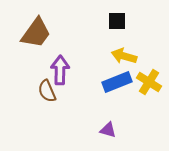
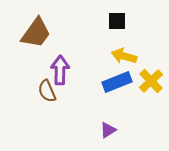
yellow cross: moved 2 px right, 1 px up; rotated 15 degrees clockwise
purple triangle: rotated 48 degrees counterclockwise
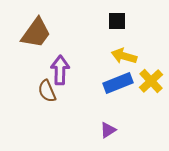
blue rectangle: moved 1 px right, 1 px down
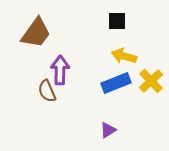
blue rectangle: moved 2 px left
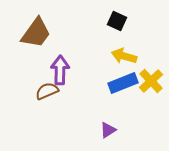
black square: rotated 24 degrees clockwise
blue rectangle: moved 7 px right
brown semicircle: rotated 90 degrees clockwise
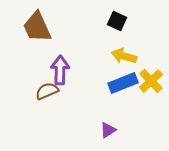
brown trapezoid: moved 1 px right, 6 px up; rotated 120 degrees clockwise
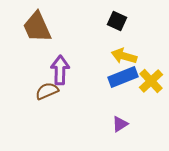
blue rectangle: moved 6 px up
purple triangle: moved 12 px right, 6 px up
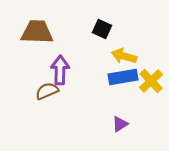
black square: moved 15 px left, 8 px down
brown trapezoid: moved 5 px down; rotated 116 degrees clockwise
blue rectangle: rotated 12 degrees clockwise
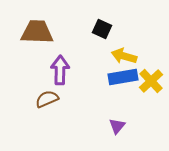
brown semicircle: moved 8 px down
purple triangle: moved 3 px left, 2 px down; rotated 18 degrees counterclockwise
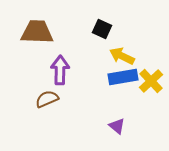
yellow arrow: moved 2 px left; rotated 10 degrees clockwise
purple triangle: rotated 30 degrees counterclockwise
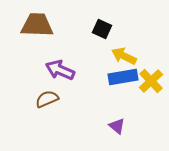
brown trapezoid: moved 7 px up
yellow arrow: moved 2 px right
purple arrow: rotated 68 degrees counterclockwise
